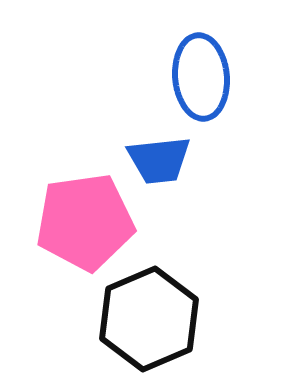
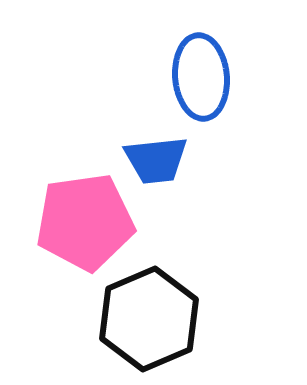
blue trapezoid: moved 3 px left
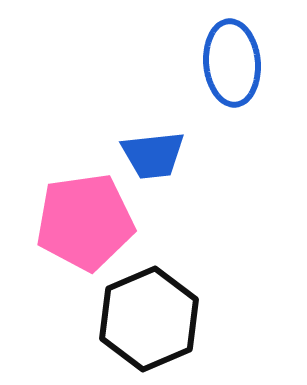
blue ellipse: moved 31 px right, 14 px up
blue trapezoid: moved 3 px left, 5 px up
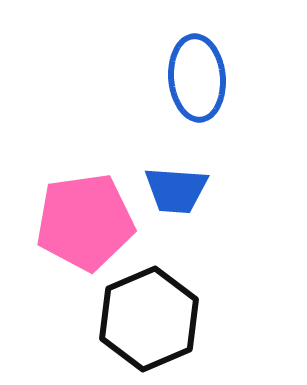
blue ellipse: moved 35 px left, 15 px down
blue trapezoid: moved 23 px right, 35 px down; rotated 10 degrees clockwise
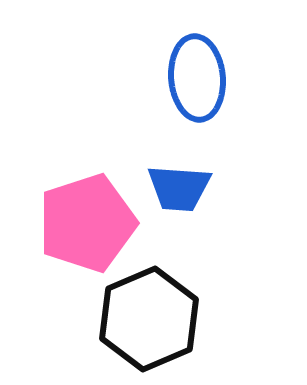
blue trapezoid: moved 3 px right, 2 px up
pink pentagon: moved 2 px right, 1 px down; rotated 10 degrees counterclockwise
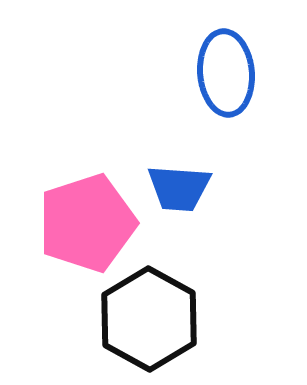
blue ellipse: moved 29 px right, 5 px up
black hexagon: rotated 8 degrees counterclockwise
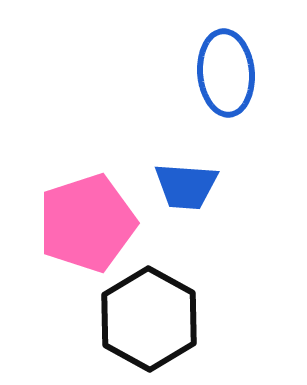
blue trapezoid: moved 7 px right, 2 px up
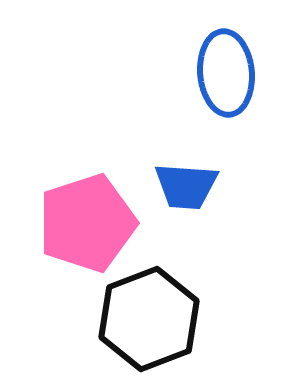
black hexagon: rotated 10 degrees clockwise
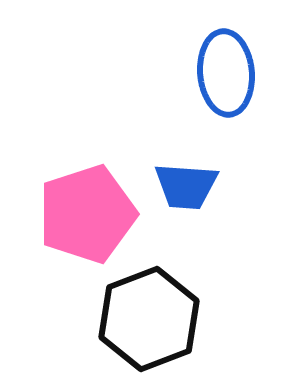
pink pentagon: moved 9 px up
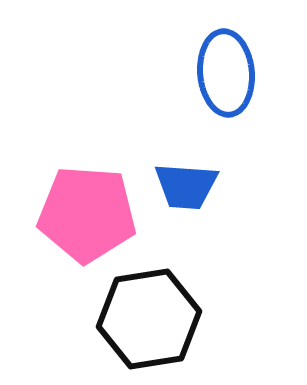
pink pentagon: rotated 22 degrees clockwise
black hexagon: rotated 12 degrees clockwise
